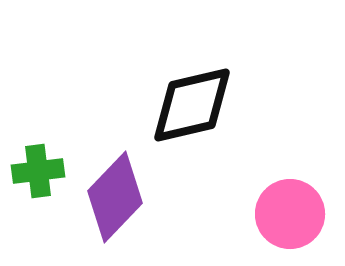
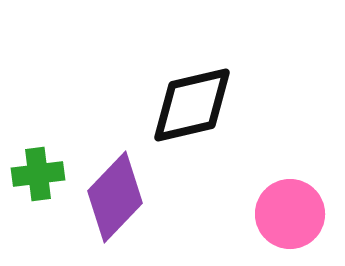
green cross: moved 3 px down
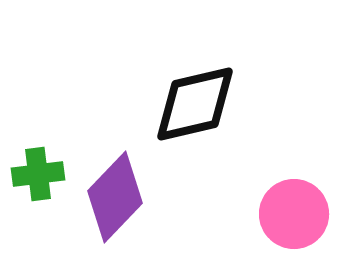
black diamond: moved 3 px right, 1 px up
pink circle: moved 4 px right
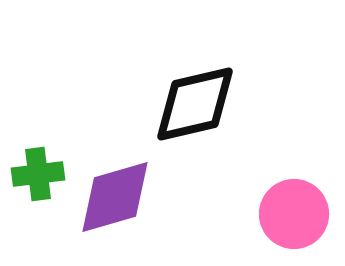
purple diamond: rotated 30 degrees clockwise
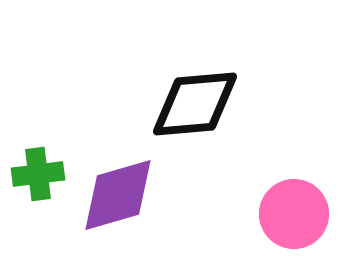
black diamond: rotated 8 degrees clockwise
purple diamond: moved 3 px right, 2 px up
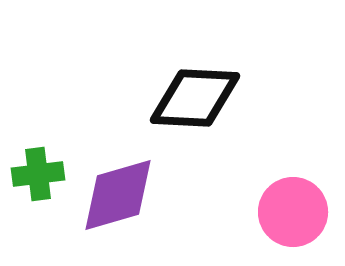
black diamond: moved 6 px up; rotated 8 degrees clockwise
pink circle: moved 1 px left, 2 px up
